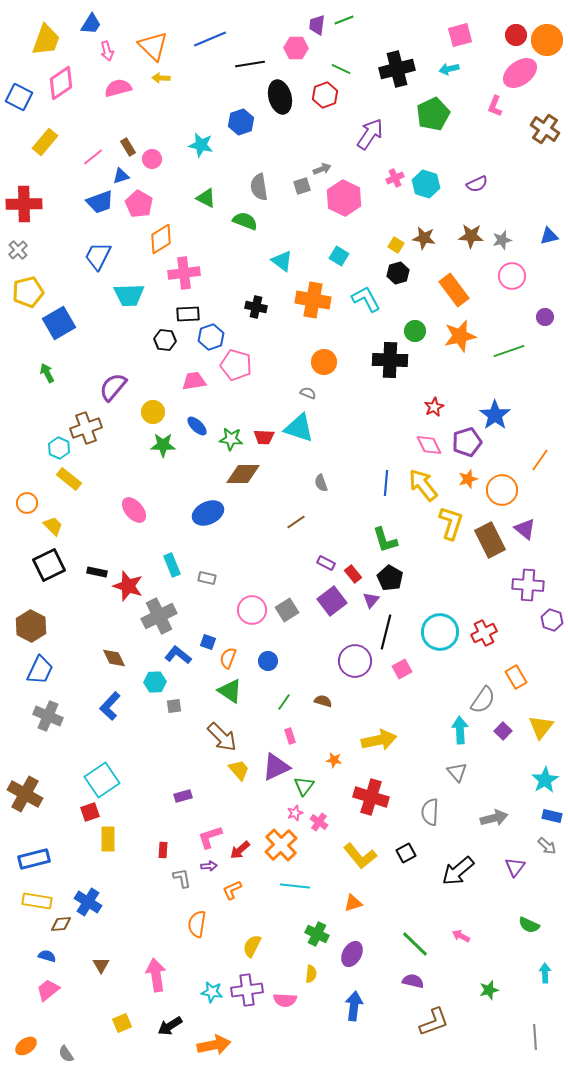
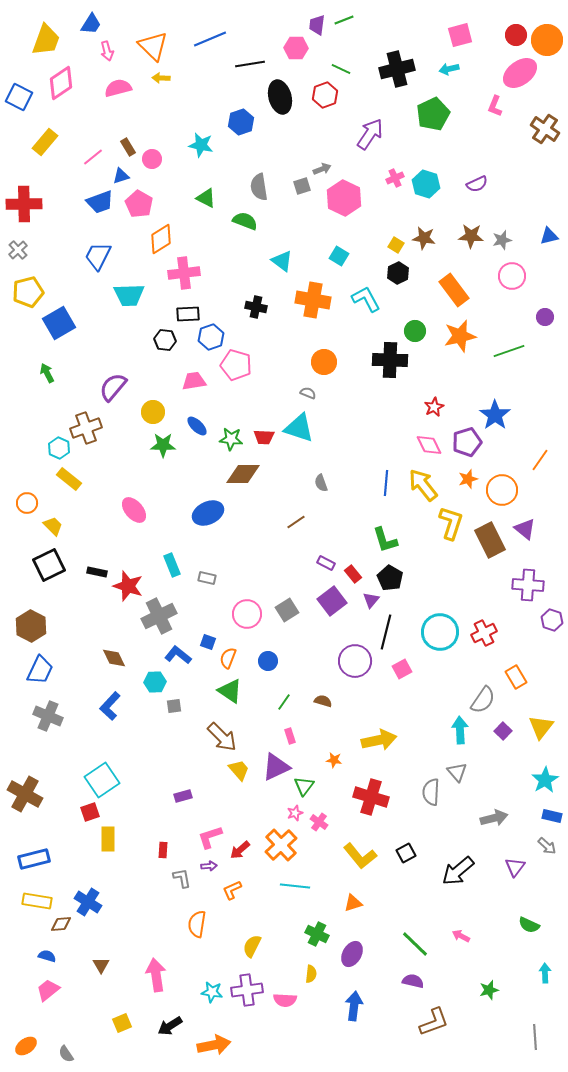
black hexagon at (398, 273): rotated 10 degrees counterclockwise
pink circle at (252, 610): moved 5 px left, 4 px down
gray semicircle at (430, 812): moved 1 px right, 20 px up
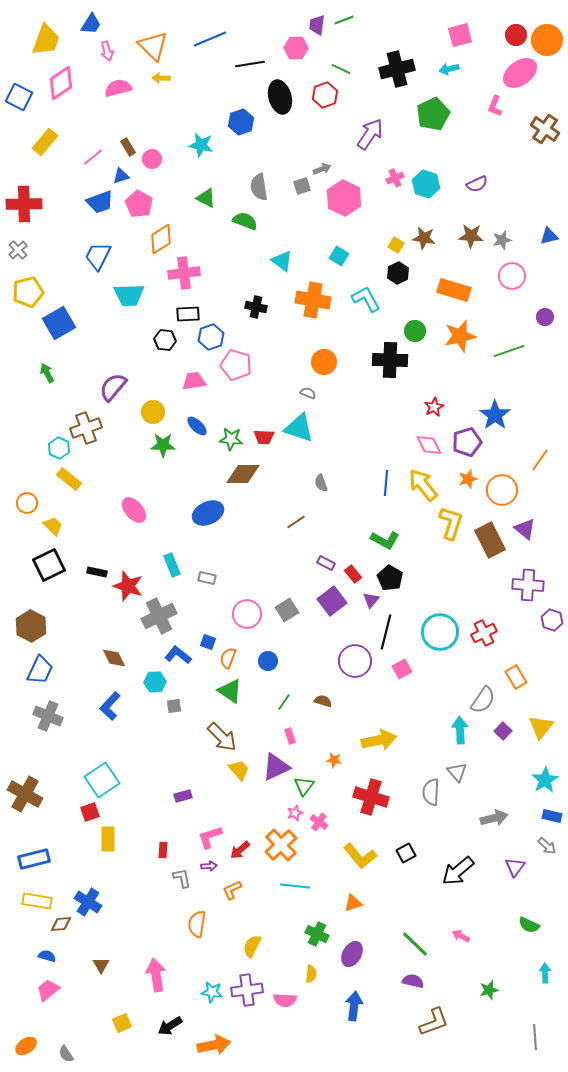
orange rectangle at (454, 290): rotated 36 degrees counterclockwise
green L-shape at (385, 540): rotated 44 degrees counterclockwise
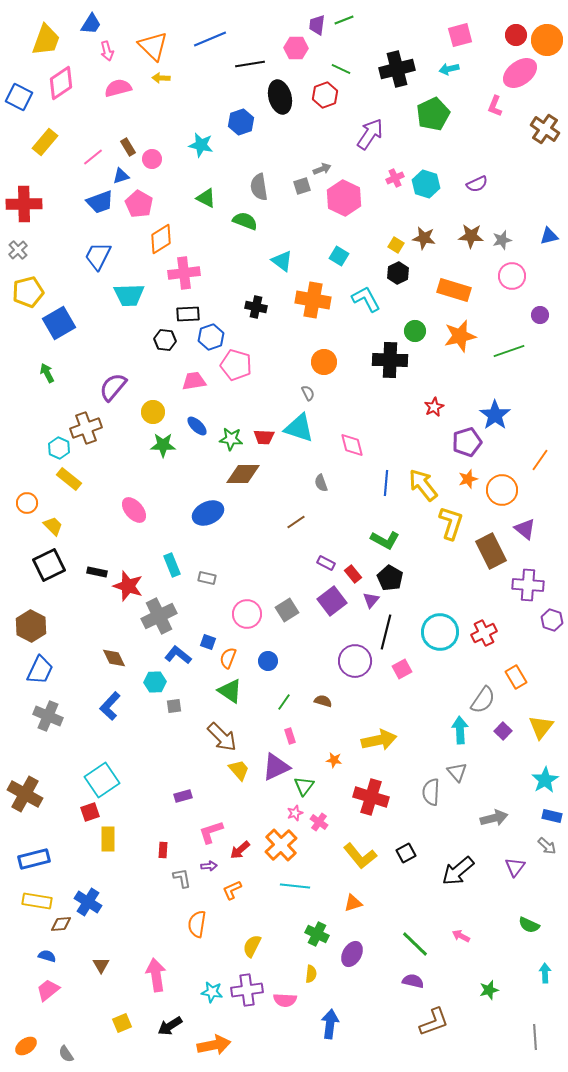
purple circle at (545, 317): moved 5 px left, 2 px up
gray semicircle at (308, 393): rotated 42 degrees clockwise
pink diamond at (429, 445): moved 77 px left; rotated 12 degrees clockwise
brown rectangle at (490, 540): moved 1 px right, 11 px down
pink L-shape at (210, 837): moved 1 px right, 5 px up
blue arrow at (354, 1006): moved 24 px left, 18 px down
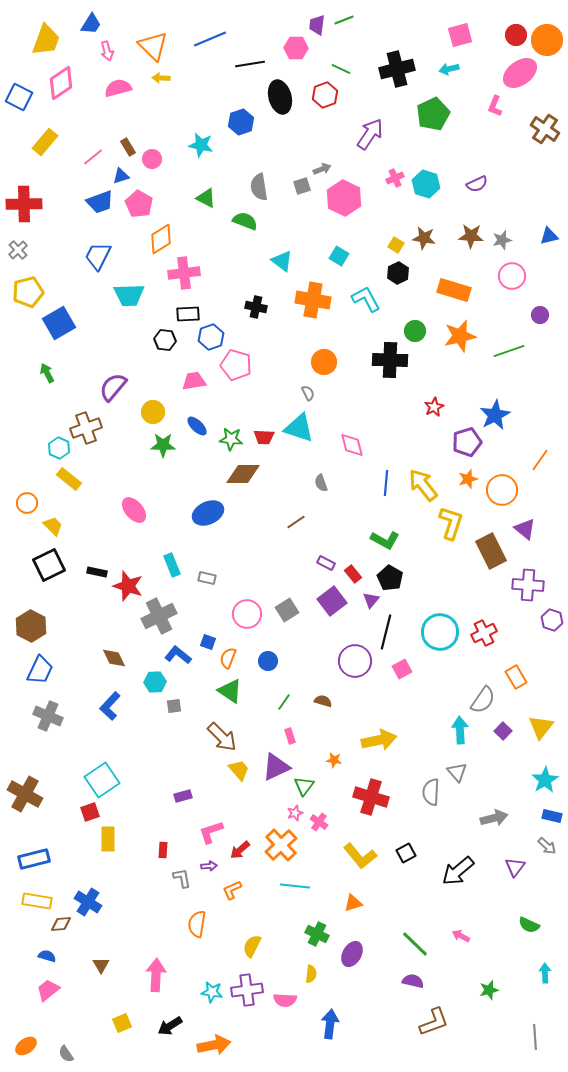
blue star at (495, 415): rotated 8 degrees clockwise
pink arrow at (156, 975): rotated 12 degrees clockwise
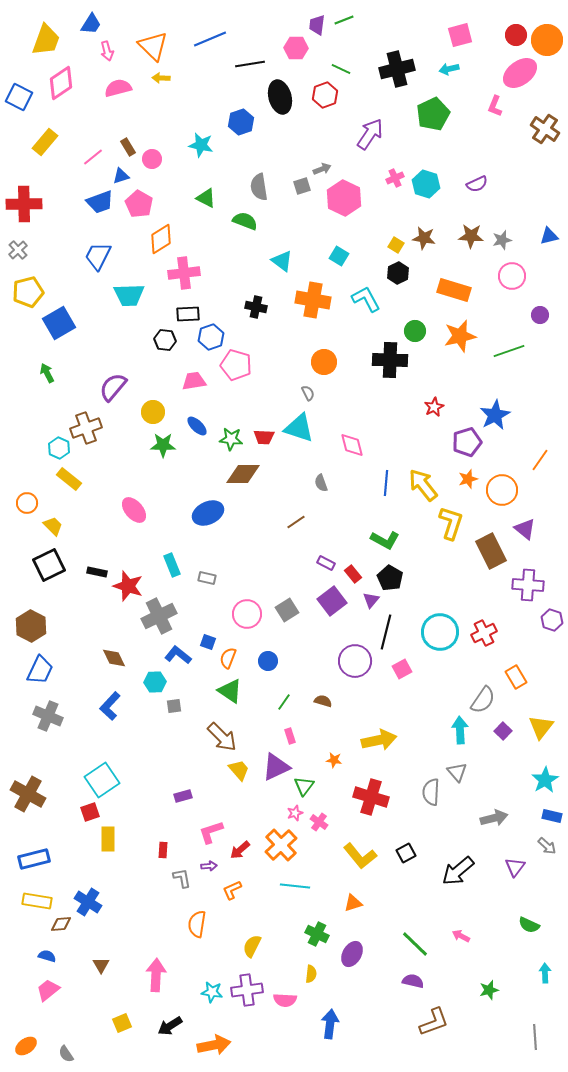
brown cross at (25, 794): moved 3 px right
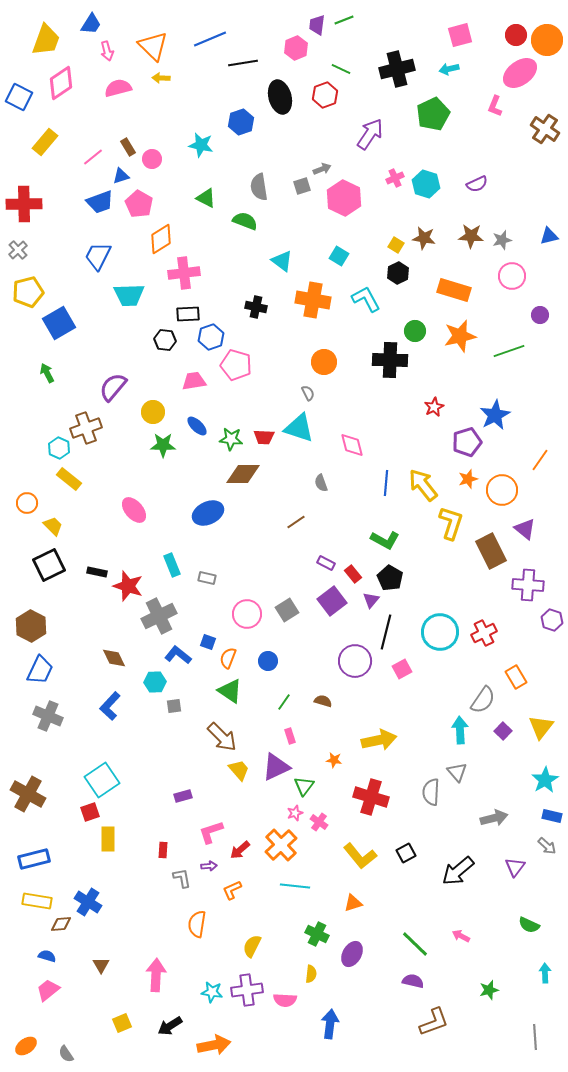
pink hexagon at (296, 48): rotated 25 degrees counterclockwise
black line at (250, 64): moved 7 px left, 1 px up
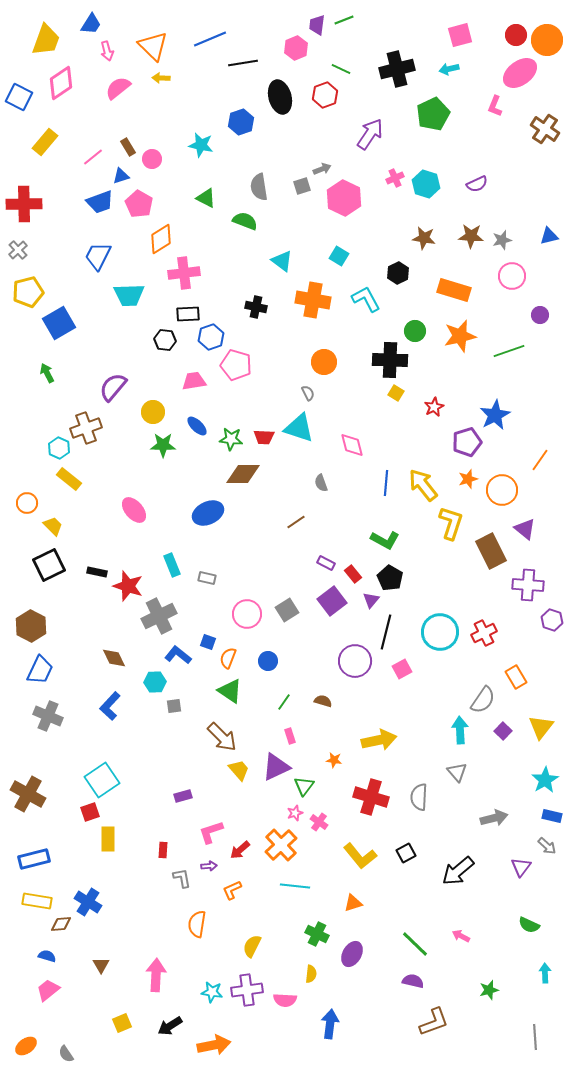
pink semicircle at (118, 88): rotated 24 degrees counterclockwise
yellow square at (396, 245): moved 148 px down
gray semicircle at (431, 792): moved 12 px left, 5 px down
purple triangle at (515, 867): moved 6 px right
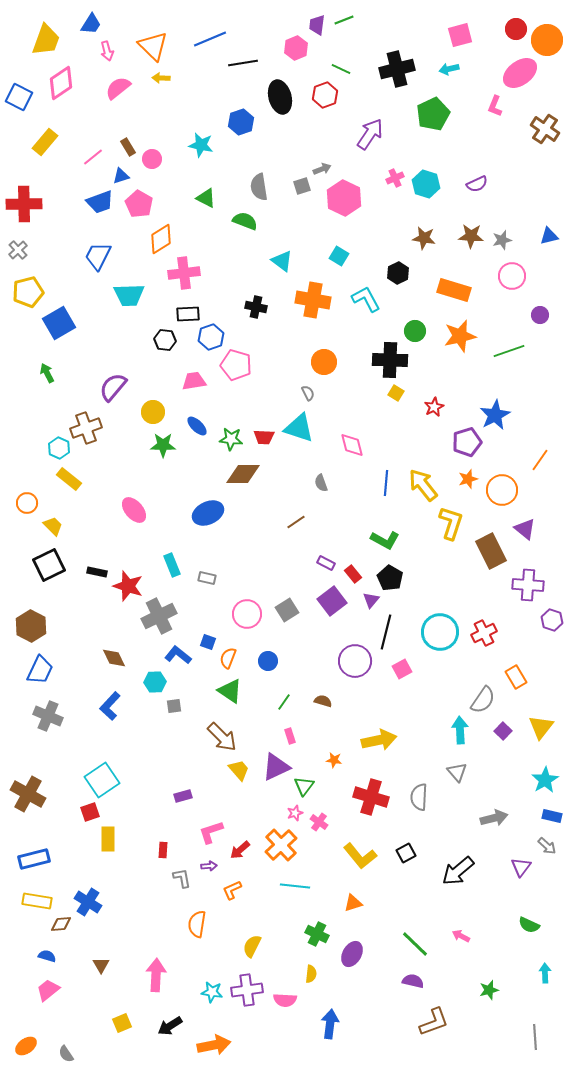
red circle at (516, 35): moved 6 px up
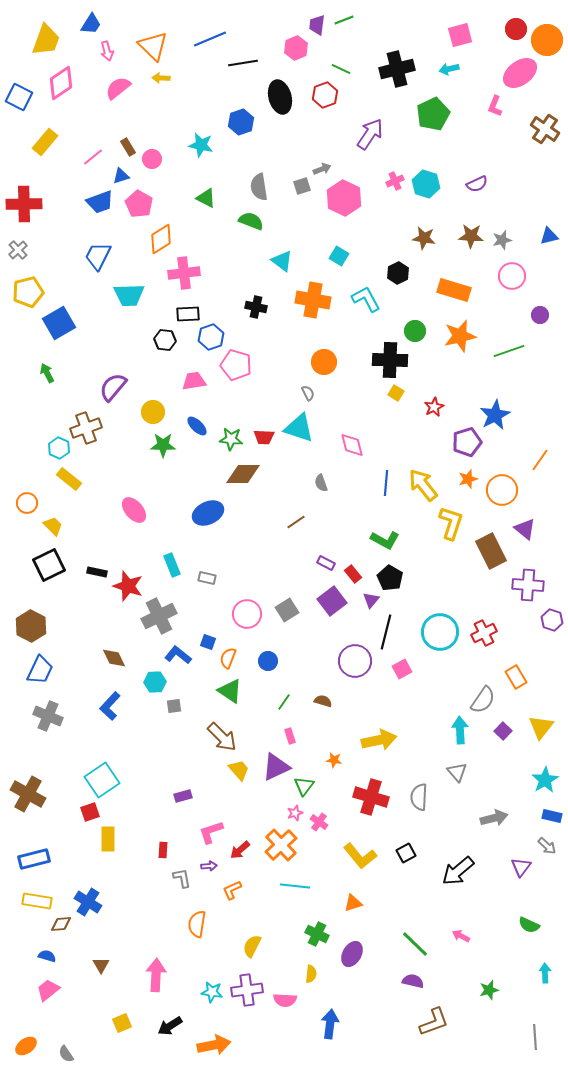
pink cross at (395, 178): moved 3 px down
green semicircle at (245, 221): moved 6 px right
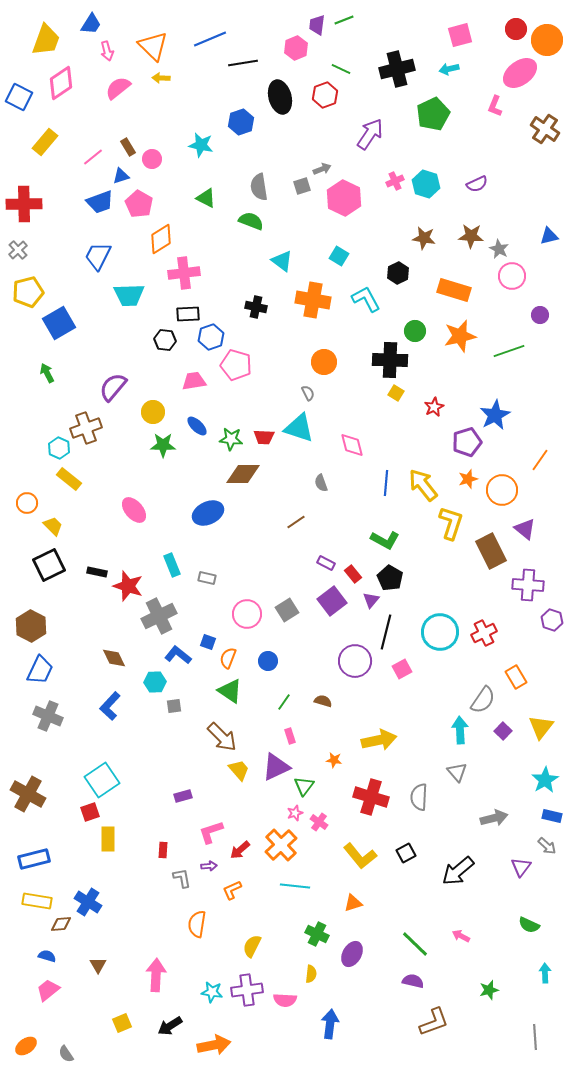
gray star at (502, 240): moved 3 px left, 9 px down; rotated 30 degrees counterclockwise
brown triangle at (101, 965): moved 3 px left
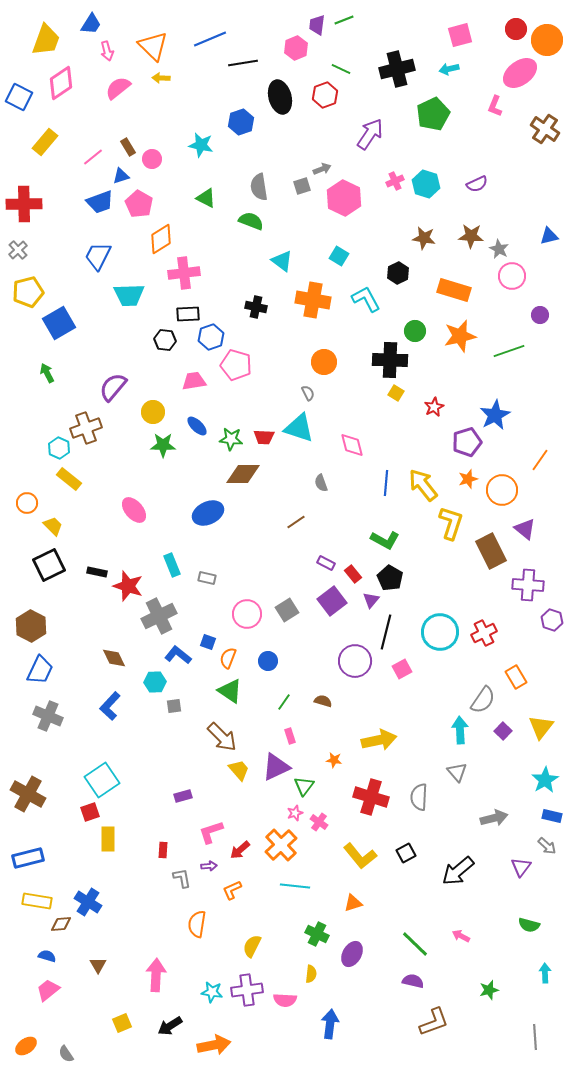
blue rectangle at (34, 859): moved 6 px left, 1 px up
green semicircle at (529, 925): rotated 10 degrees counterclockwise
